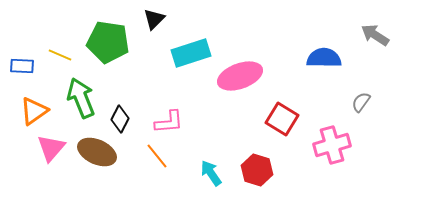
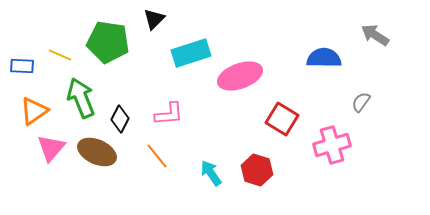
pink L-shape: moved 8 px up
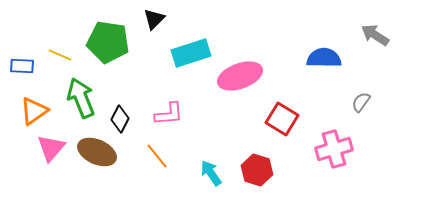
pink cross: moved 2 px right, 4 px down
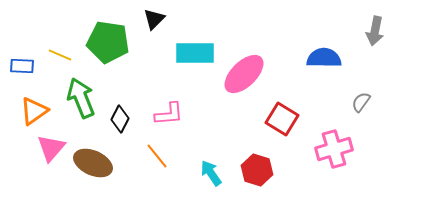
gray arrow: moved 4 px up; rotated 112 degrees counterclockwise
cyan rectangle: moved 4 px right; rotated 18 degrees clockwise
pink ellipse: moved 4 px right, 2 px up; rotated 24 degrees counterclockwise
brown ellipse: moved 4 px left, 11 px down
